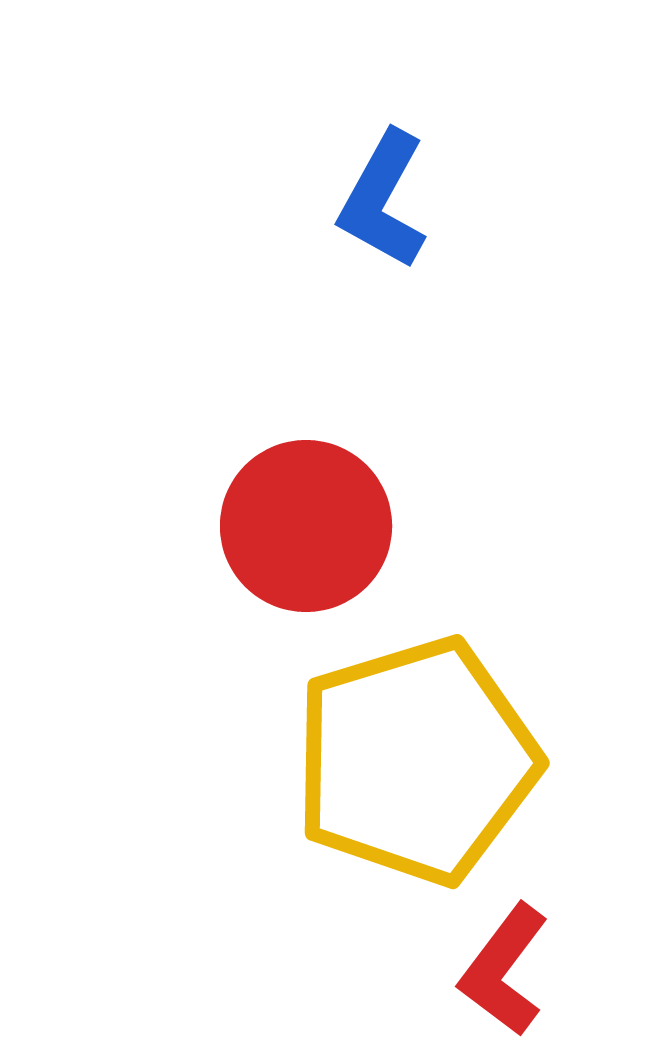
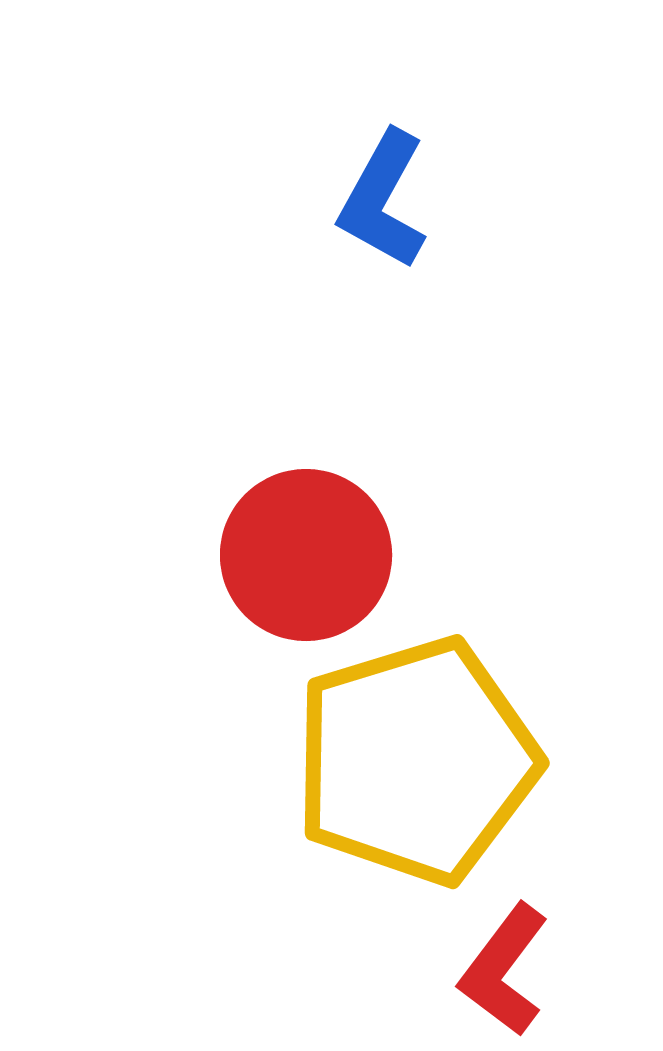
red circle: moved 29 px down
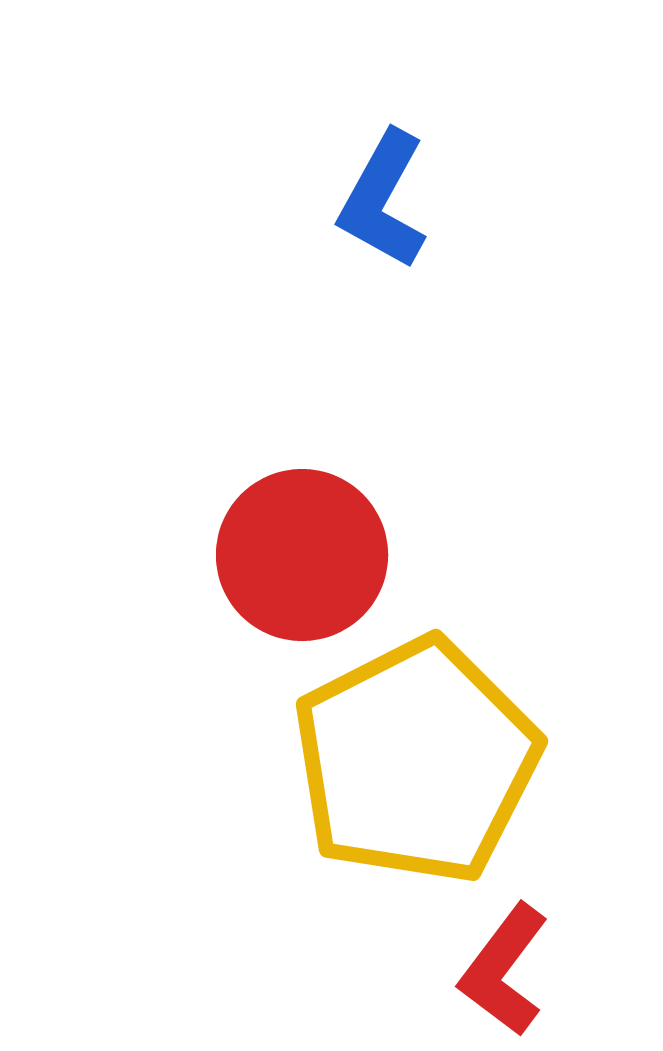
red circle: moved 4 px left
yellow pentagon: rotated 10 degrees counterclockwise
